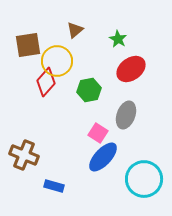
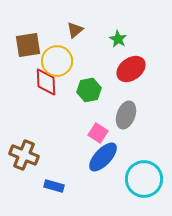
red diamond: rotated 44 degrees counterclockwise
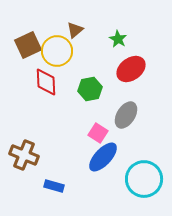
brown square: rotated 16 degrees counterclockwise
yellow circle: moved 10 px up
green hexagon: moved 1 px right, 1 px up
gray ellipse: rotated 12 degrees clockwise
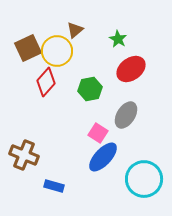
brown square: moved 3 px down
red diamond: rotated 44 degrees clockwise
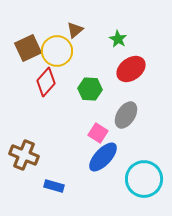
green hexagon: rotated 15 degrees clockwise
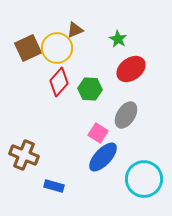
brown triangle: rotated 18 degrees clockwise
yellow circle: moved 3 px up
red diamond: moved 13 px right
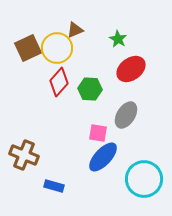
pink square: rotated 24 degrees counterclockwise
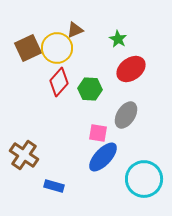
brown cross: rotated 12 degrees clockwise
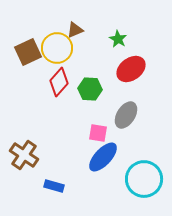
brown square: moved 4 px down
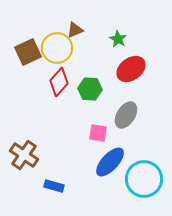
blue ellipse: moved 7 px right, 5 px down
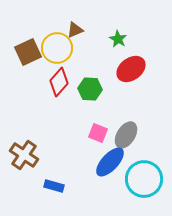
gray ellipse: moved 20 px down
pink square: rotated 12 degrees clockwise
